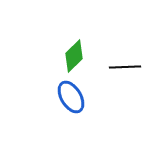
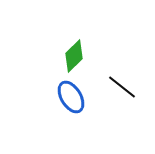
black line: moved 3 px left, 20 px down; rotated 40 degrees clockwise
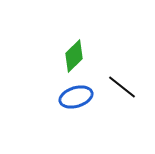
blue ellipse: moved 5 px right; rotated 76 degrees counterclockwise
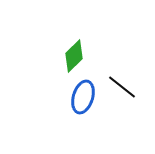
blue ellipse: moved 7 px right; rotated 56 degrees counterclockwise
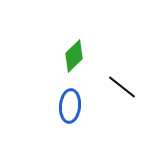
blue ellipse: moved 13 px left, 9 px down; rotated 12 degrees counterclockwise
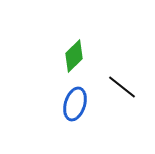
blue ellipse: moved 5 px right, 2 px up; rotated 12 degrees clockwise
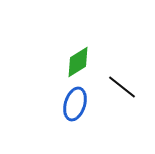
green diamond: moved 4 px right, 6 px down; rotated 12 degrees clockwise
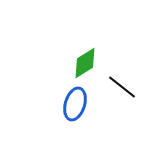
green diamond: moved 7 px right, 1 px down
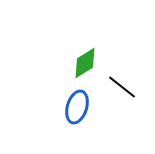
blue ellipse: moved 2 px right, 3 px down
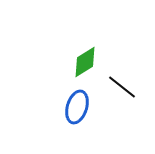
green diamond: moved 1 px up
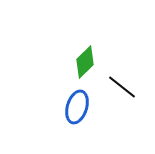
green diamond: rotated 12 degrees counterclockwise
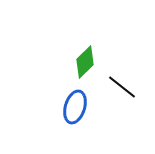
blue ellipse: moved 2 px left
